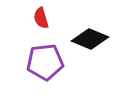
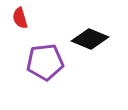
red semicircle: moved 21 px left
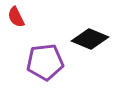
red semicircle: moved 4 px left, 1 px up; rotated 10 degrees counterclockwise
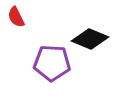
purple pentagon: moved 7 px right, 1 px down; rotated 9 degrees clockwise
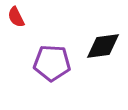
black diamond: moved 13 px right, 7 px down; rotated 30 degrees counterclockwise
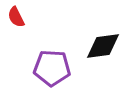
purple pentagon: moved 5 px down
